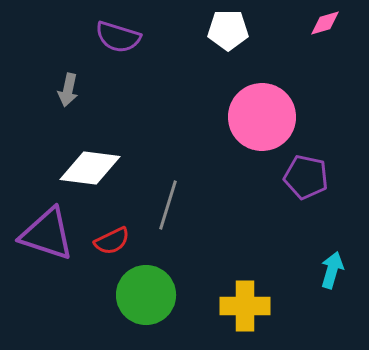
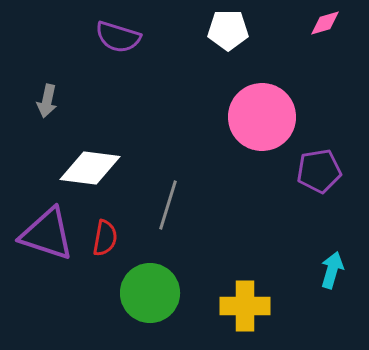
gray arrow: moved 21 px left, 11 px down
purple pentagon: moved 13 px right, 6 px up; rotated 21 degrees counterclockwise
red semicircle: moved 7 px left, 3 px up; rotated 54 degrees counterclockwise
green circle: moved 4 px right, 2 px up
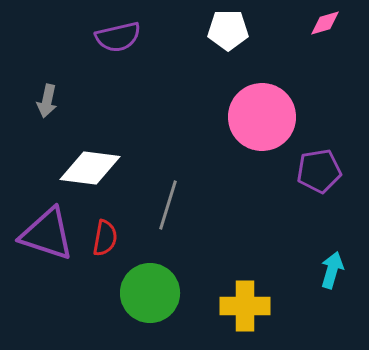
purple semicircle: rotated 30 degrees counterclockwise
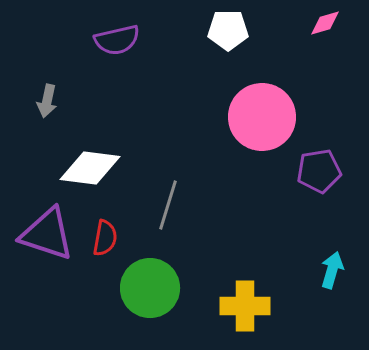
purple semicircle: moved 1 px left, 3 px down
green circle: moved 5 px up
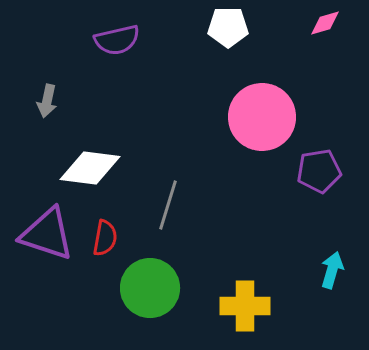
white pentagon: moved 3 px up
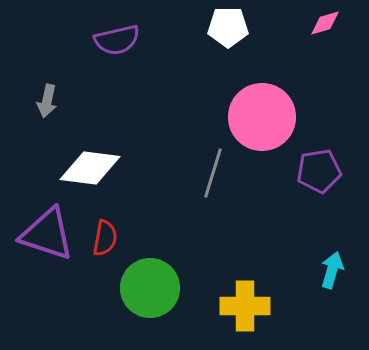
gray line: moved 45 px right, 32 px up
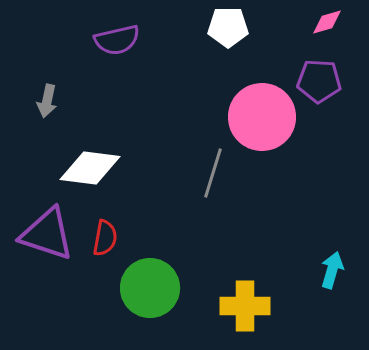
pink diamond: moved 2 px right, 1 px up
purple pentagon: moved 90 px up; rotated 12 degrees clockwise
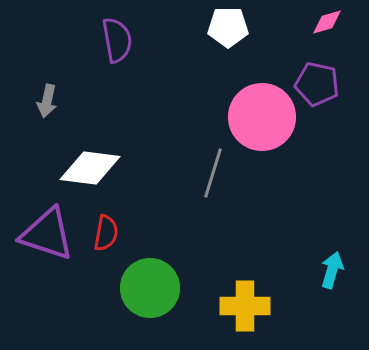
purple semicircle: rotated 87 degrees counterclockwise
purple pentagon: moved 2 px left, 3 px down; rotated 9 degrees clockwise
red semicircle: moved 1 px right, 5 px up
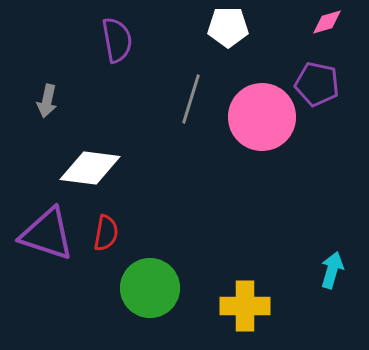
gray line: moved 22 px left, 74 px up
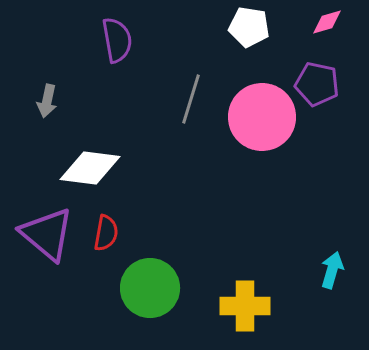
white pentagon: moved 21 px right; rotated 9 degrees clockwise
purple triangle: rotated 22 degrees clockwise
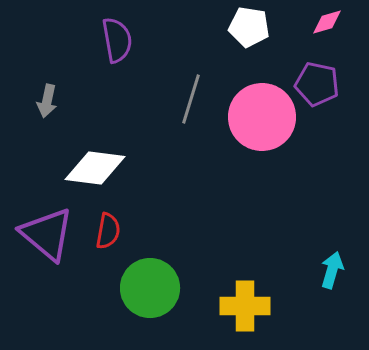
white diamond: moved 5 px right
red semicircle: moved 2 px right, 2 px up
